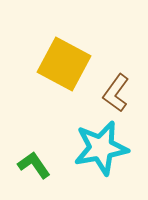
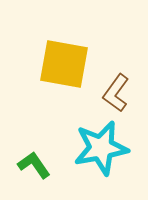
yellow square: rotated 18 degrees counterclockwise
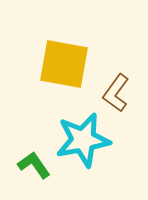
cyan star: moved 18 px left, 8 px up
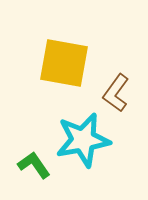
yellow square: moved 1 px up
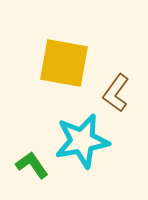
cyan star: moved 1 px left, 1 px down
green L-shape: moved 2 px left
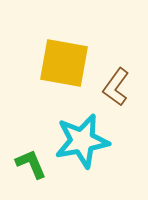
brown L-shape: moved 6 px up
green L-shape: moved 1 px left, 1 px up; rotated 12 degrees clockwise
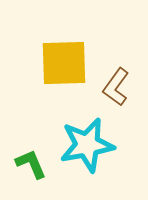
yellow square: rotated 12 degrees counterclockwise
cyan star: moved 5 px right, 4 px down
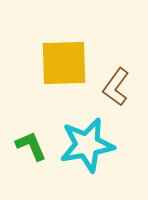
green L-shape: moved 18 px up
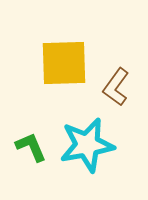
green L-shape: moved 1 px down
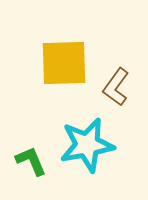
green L-shape: moved 14 px down
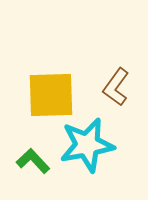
yellow square: moved 13 px left, 32 px down
green L-shape: moved 2 px right; rotated 20 degrees counterclockwise
